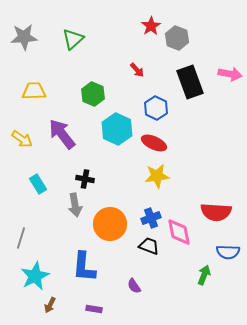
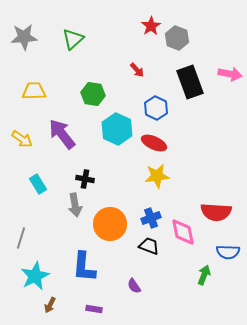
green hexagon: rotated 15 degrees counterclockwise
pink diamond: moved 4 px right
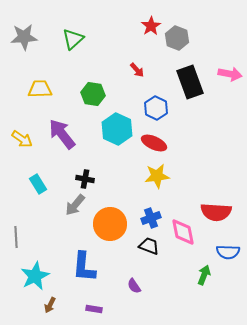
yellow trapezoid: moved 6 px right, 2 px up
gray arrow: rotated 50 degrees clockwise
gray line: moved 5 px left, 1 px up; rotated 20 degrees counterclockwise
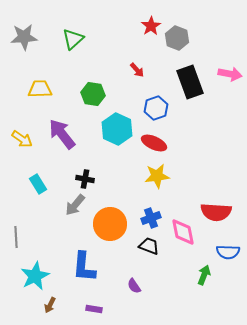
blue hexagon: rotated 15 degrees clockwise
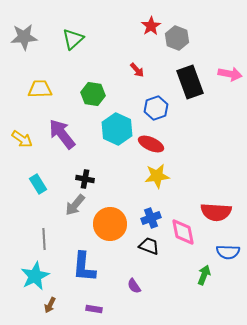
red ellipse: moved 3 px left, 1 px down
gray line: moved 28 px right, 2 px down
